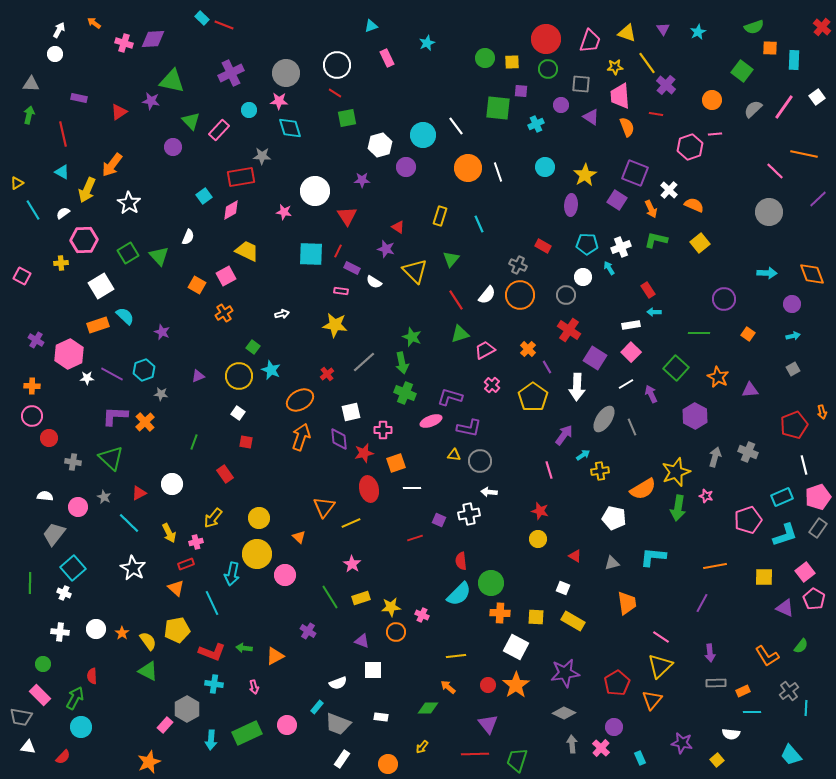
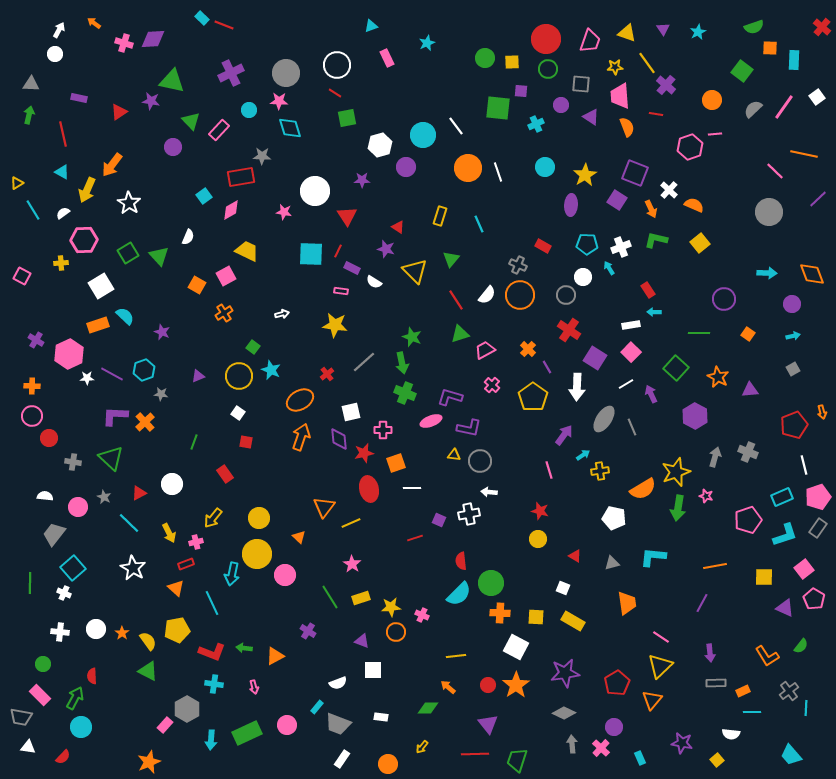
pink square at (805, 572): moved 1 px left, 3 px up
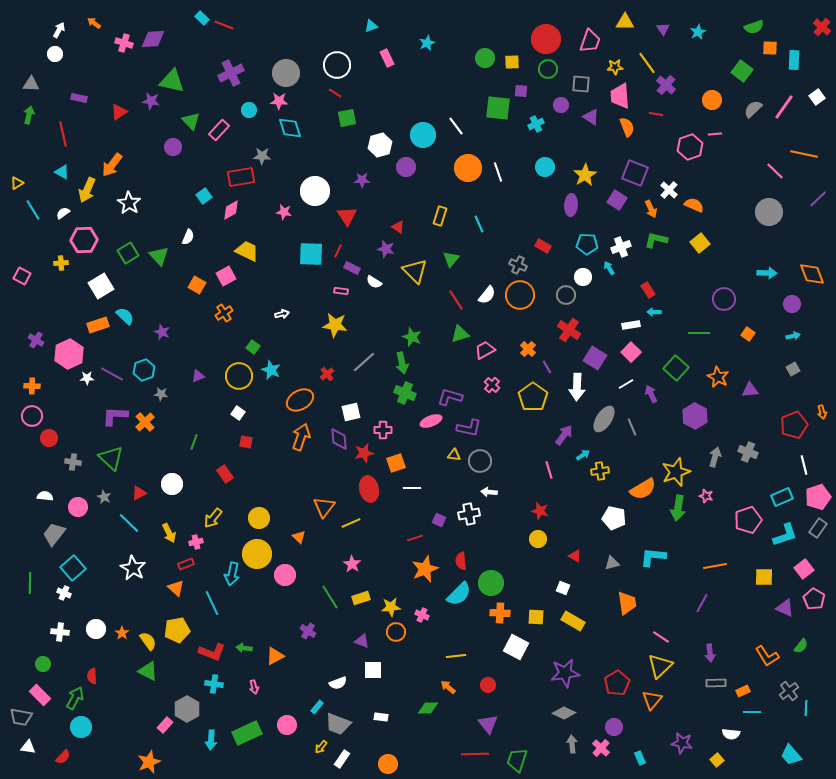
yellow triangle at (627, 33): moved 2 px left, 11 px up; rotated 18 degrees counterclockwise
orange star at (516, 685): moved 91 px left, 116 px up; rotated 12 degrees clockwise
yellow arrow at (422, 747): moved 101 px left
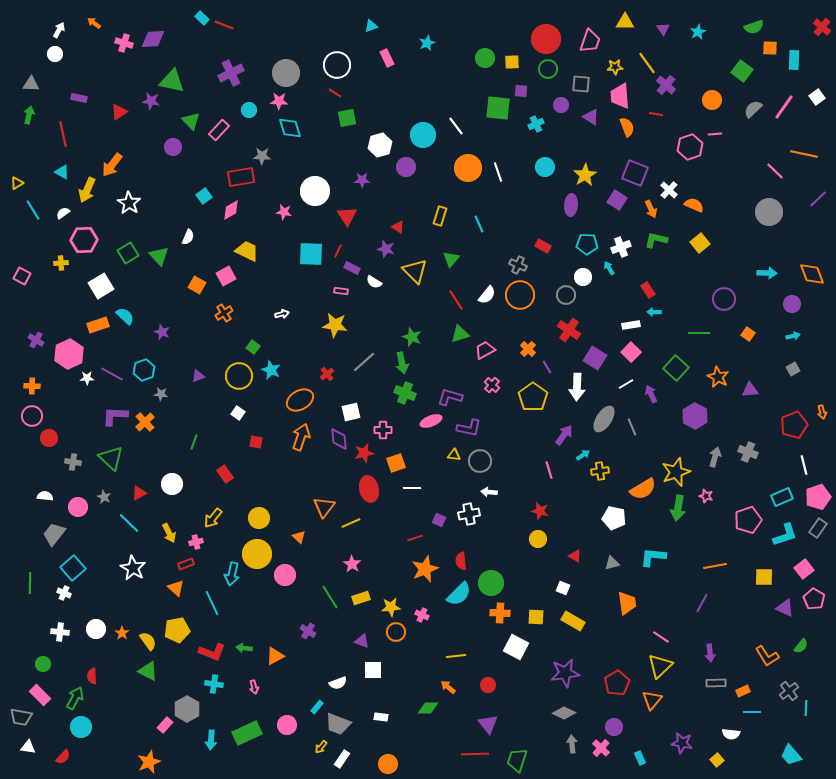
red square at (246, 442): moved 10 px right
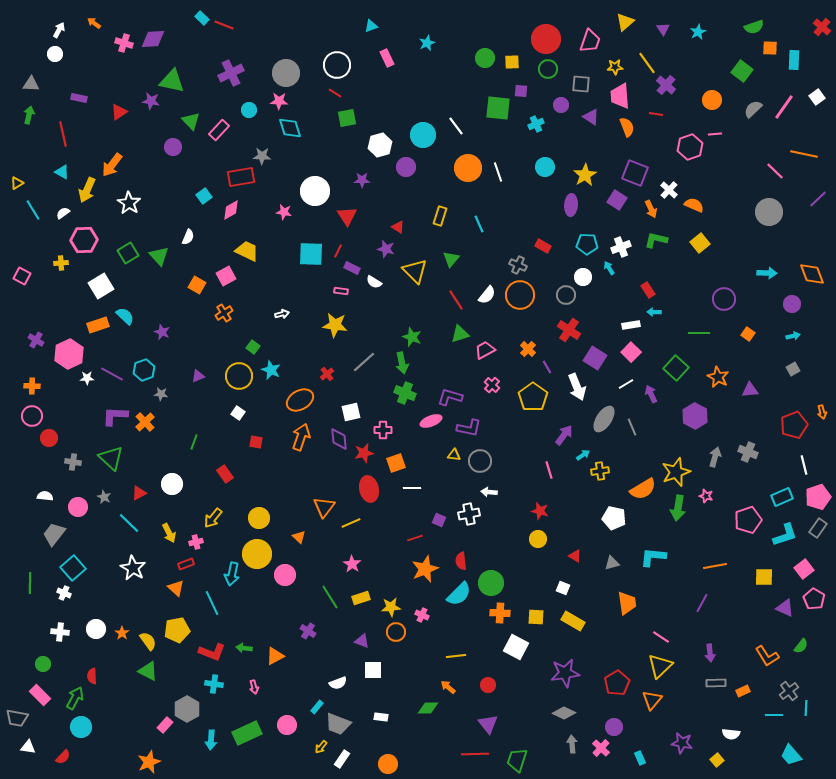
yellow triangle at (625, 22): rotated 42 degrees counterclockwise
white arrow at (577, 387): rotated 24 degrees counterclockwise
cyan line at (752, 712): moved 22 px right, 3 px down
gray trapezoid at (21, 717): moved 4 px left, 1 px down
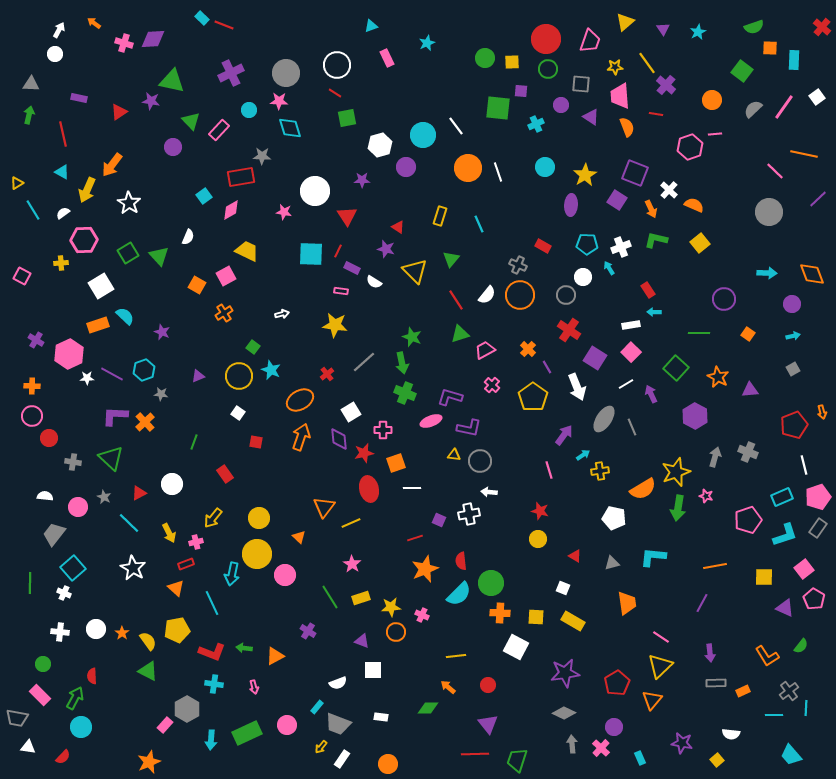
white square at (351, 412): rotated 18 degrees counterclockwise
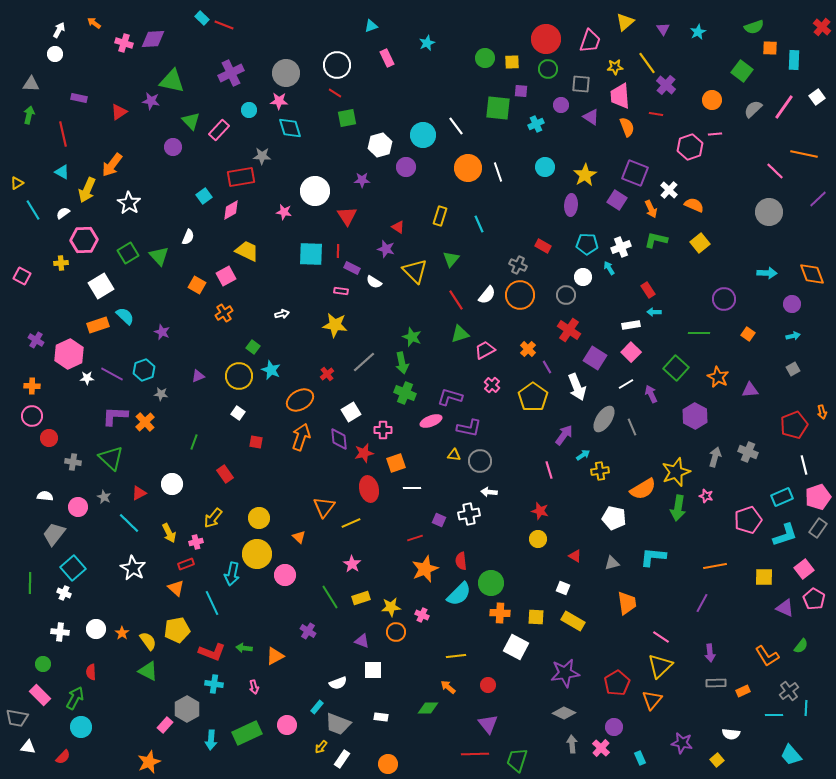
red line at (338, 251): rotated 24 degrees counterclockwise
red semicircle at (92, 676): moved 1 px left, 4 px up
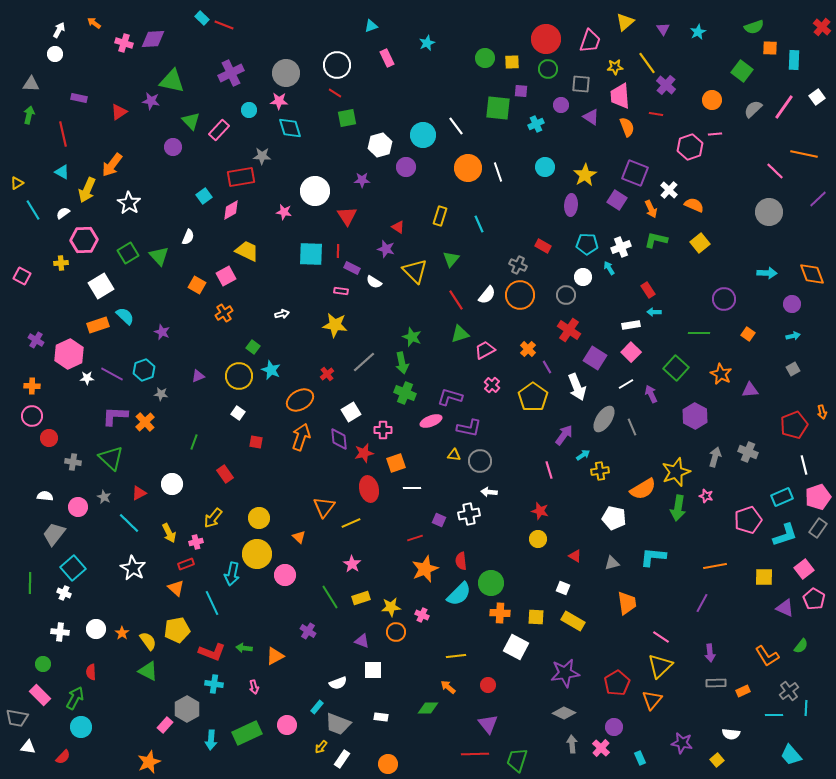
orange star at (718, 377): moved 3 px right, 3 px up
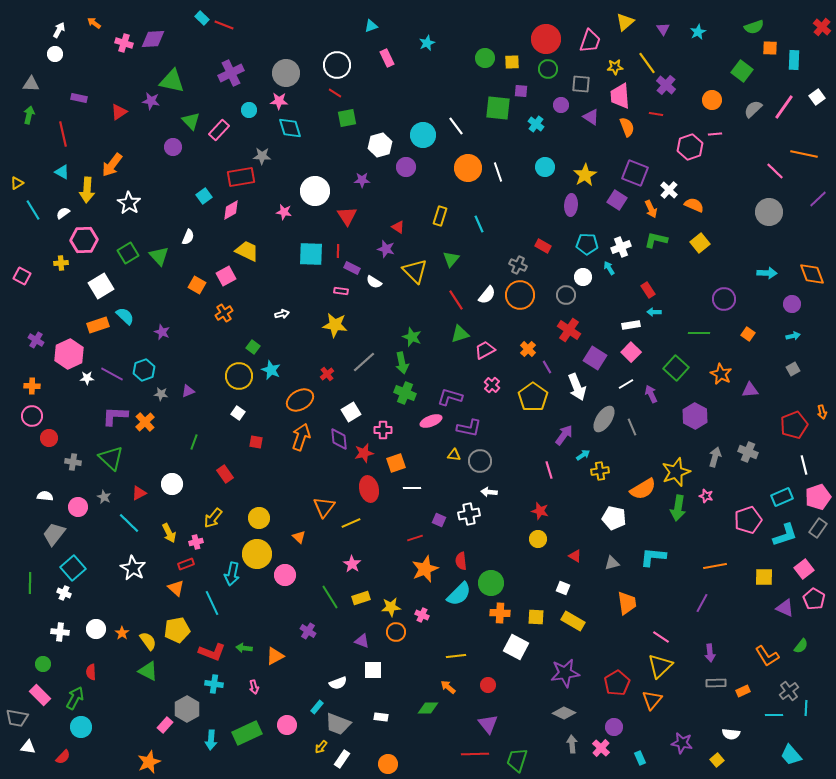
cyan cross at (536, 124): rotated 28 degrees counterclockwise
yellow arrow at (87, 190): rotated 20 degrees counterclockwise
purple triangle at (198, 376): moved 10 px left, 15 px down
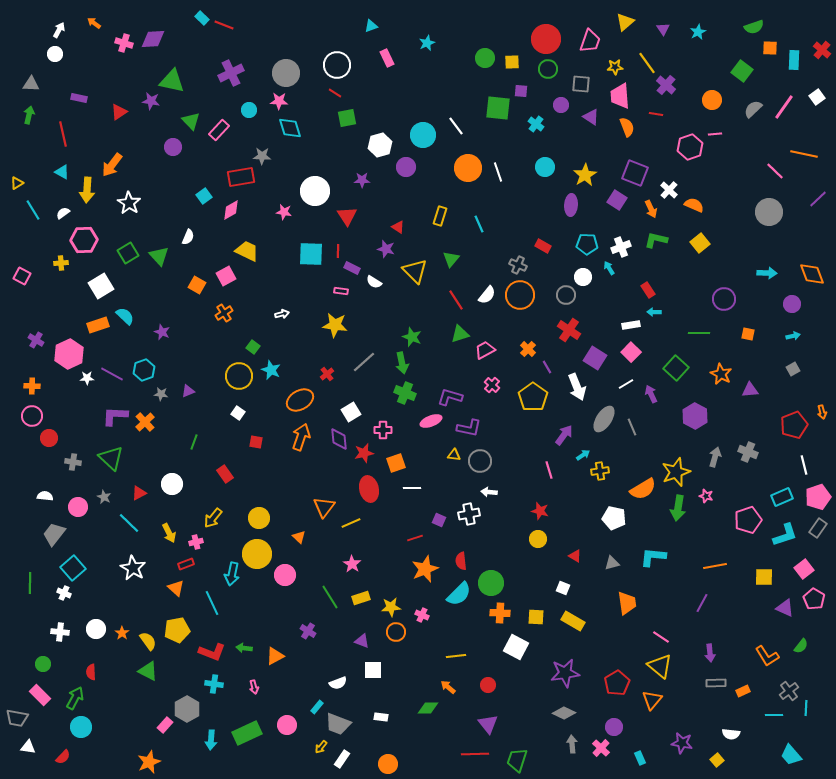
red cross at (822, 27): moved 23 px down
orange square at (748, 334): rotated 24 degrees counterclockwise
yellow triangle at (660, 666): rotated 36 degrees counterclockwise
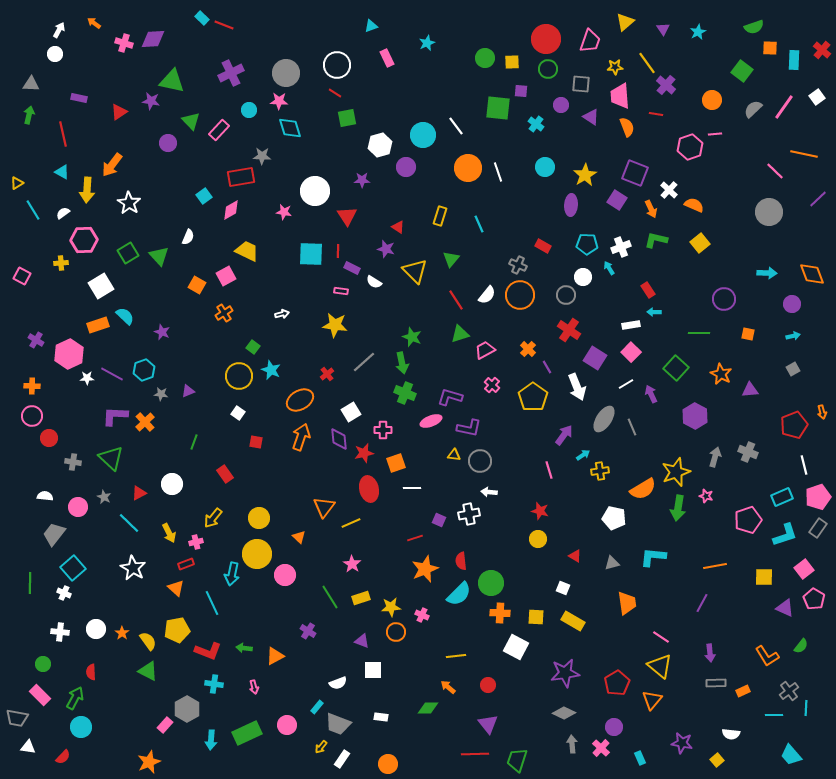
purple circle at (173, 147): moved 5 px left, 4 px up
red L-shape at (212, 652): moved 4 px left, 1 px up
